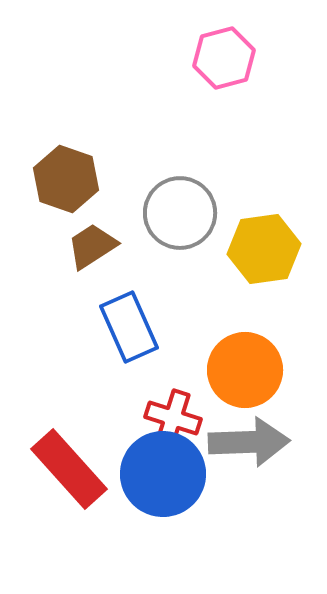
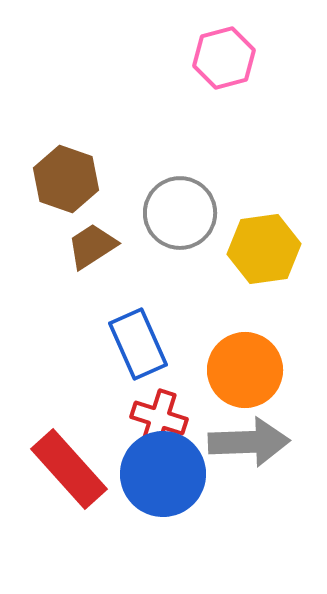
blue rectangle: moved 9 px right, 17 px down
red cross: moved 14 px left
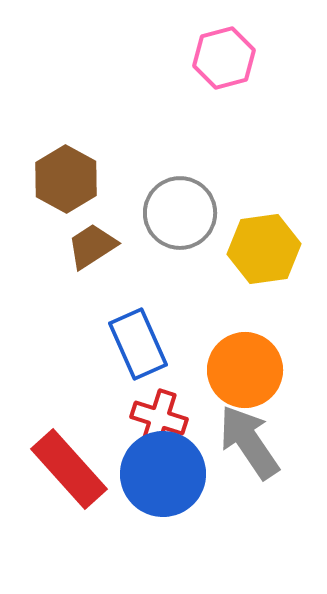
brown hexagon: rotated 10 degrees clockwise
gray arrow: rotated 122 degrees counterclockwise
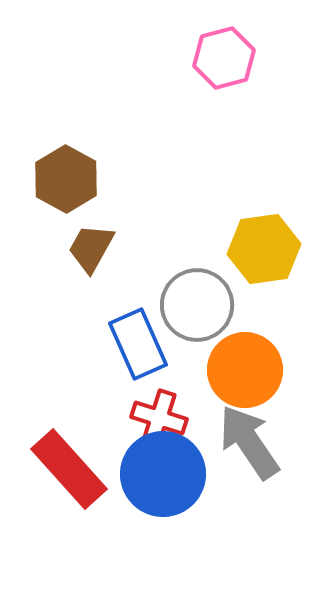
gray circle: moved 17 px right, 92 px down
brown trapezoid: moved 1 px left, 2 px down; rotated 28 degrees counterclockwise
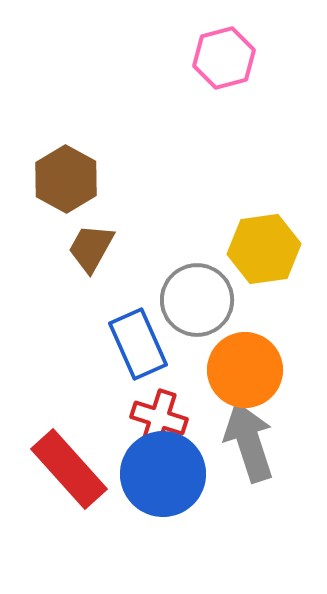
gray circle: moved 5 px up
gray arrow: rotated 16 degrees clockwise
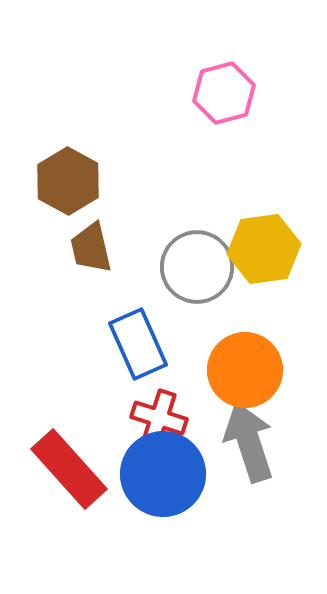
pink hexagon: moved 35 px down
brown hexagon: moved 2 px right, 2 px down
brown trapezoid: rotated 42 degrees counterclockwise
gray circle: moved 33 px up
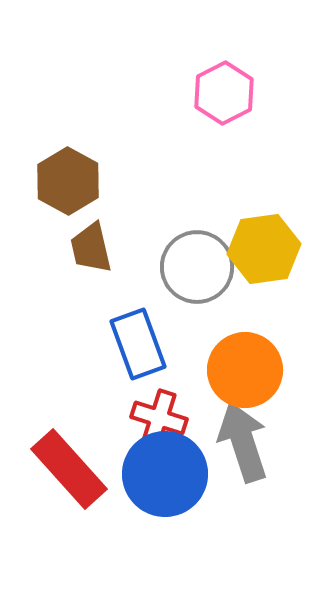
pink hexagon: rotated 12 degrees counterclockwise
blue rectangle: rotated 4 degrees clockwise
gray arrow: moved 6 px left
blue circle: moved 2 px right
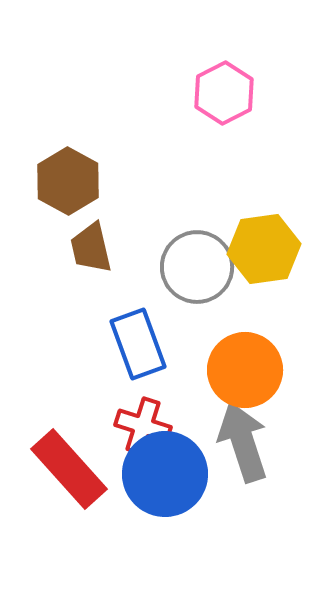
red cross: moved 16 px left, 8 px down
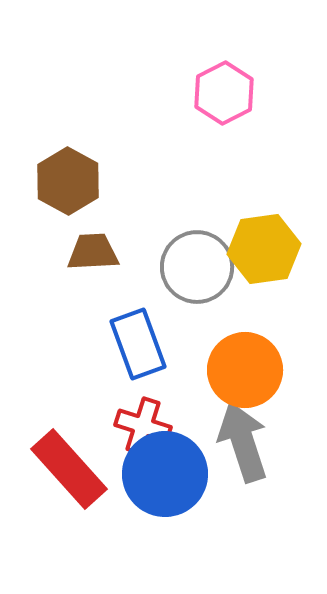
brown trapezoid: moved 2 px right, 4 px down; rotated 100 degrees clockwise
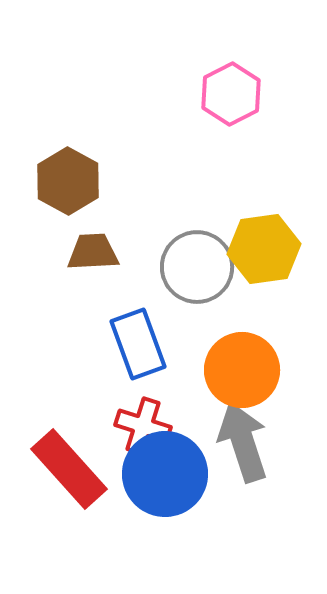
pink hexagon: moved 7 px right, 1 px down
orange circle: moved 3 px left
